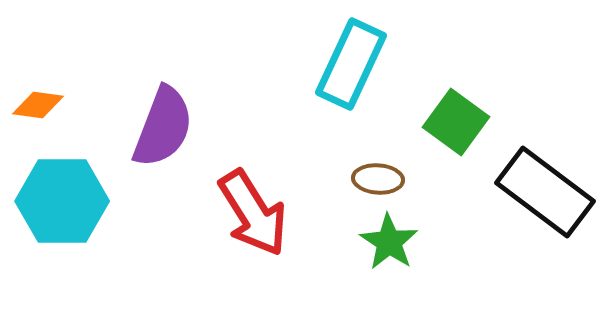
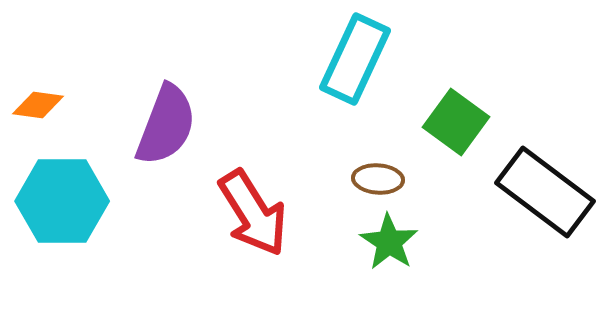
cyan rectangle: moved 4 px right, 5 px up
purple semicircle: moved 3 px right, 2 px up
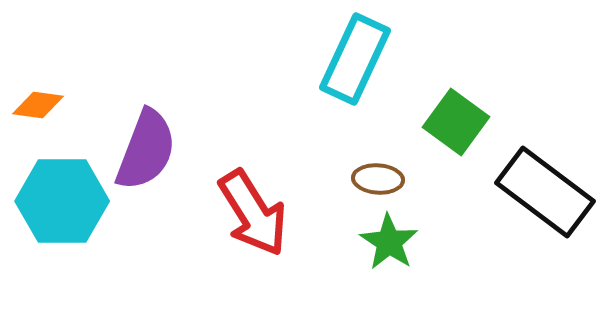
purple semicircle: moved 20 px left, 25 px down
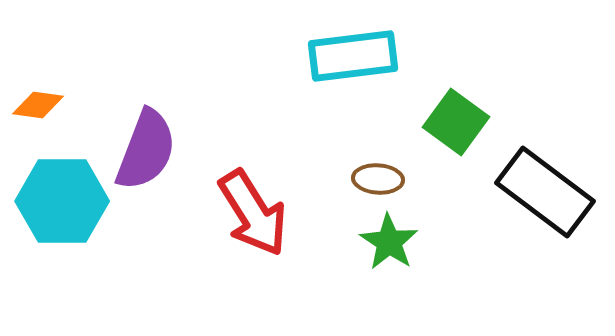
cyan rectangle: moved 2 px left, 3 px up; rotated 58 degrees clockwise
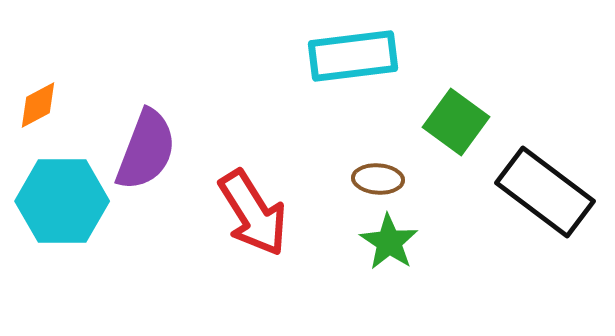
orange diamond: rotated 36 degrees counterclockwise
